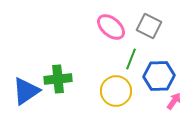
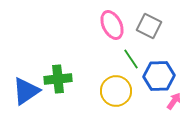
pink ellipse: moved 1 px right, 2 px up; rotated 24 degrees clockwise
green line: rotated 55 degrees counterclockwise
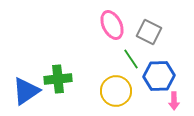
gray square: moved 6 px down
pink arrow: rotated 144 degrees clockwise
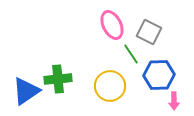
green line: moved 5 px up
blue hexagon: moved 1 px up
yellow circle: moved 6 px left, 5 px up
